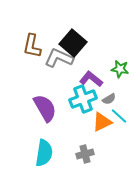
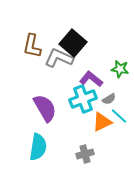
cyan semicircle: moved 6 px left, 6 px up
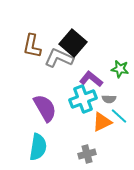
gray semicircle: rotated 32 degrees clockwise
gray cross: moved 2 px right
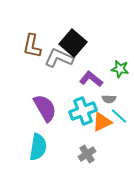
cyan cross: moved 12 px down
gray cross: rotated 18 degrees counterclockwise
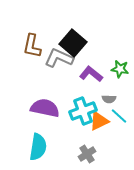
purple L-shape: moved 5 px up
purple semicircle: rotated 48 degrees counterclockwise
orange triangle: moved 3 px left, 1 px up
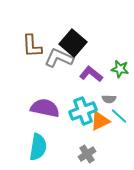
brown L-shape: rotated 15 degrees counterclockwise
orange triangle: moved 1 px right
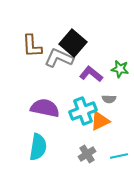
cyan line: moved 40 px down; rotated 54 degrees counterclockwise
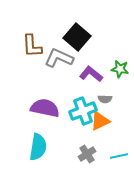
black square: moved 4 px right, 6 px up
gray semicircle: moved 4 px left
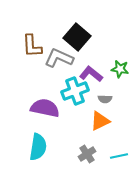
cyan cross: moved 8 px left, 20 px up
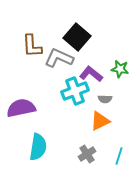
purple semicircle: moved 24 px left; rotated 24 degrees counterclockwise
cyan line: rotated 60 degrees counterclockwise
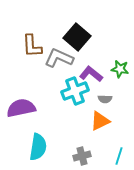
gray cross: moved 5 px left, 2 px down; rotated 18 degrees clockwise
